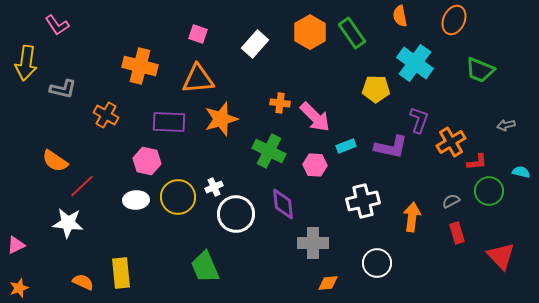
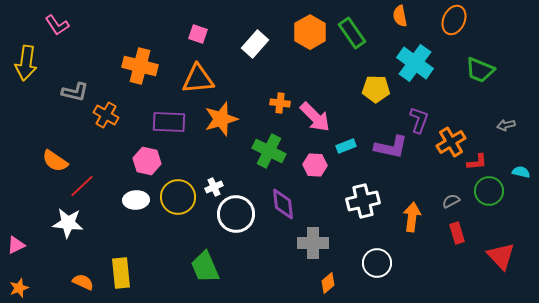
gray L-shape at (63, 89): moved 12 px right, 3 px down
orange diamond at (328, 283): rotated 35 degrees counterclockwise
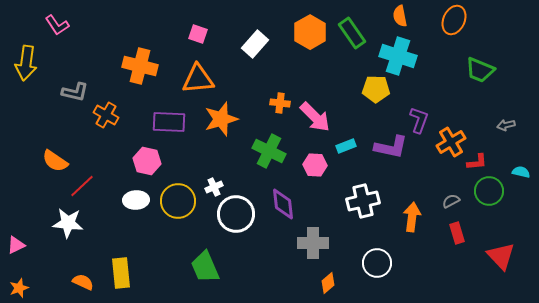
cyan cross at (415, 63): moved 17 px left, 7 px up; rotated 18 degrees counterclockwise
yellow circle at (178, 197): moved 4 px down
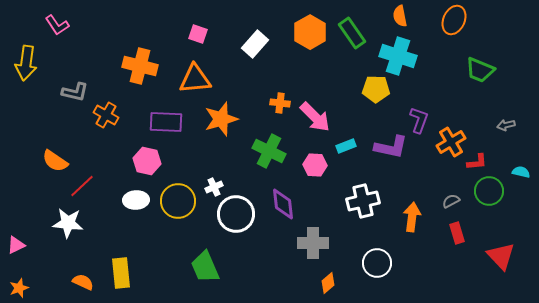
orange triangle at (198, 79): moved 3 px left
purple rectangle at (169, 122): moved 3 px left
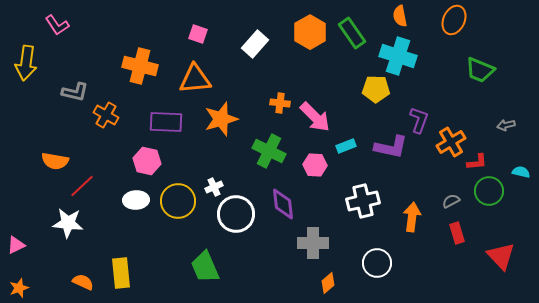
orange semicircle at (55, 161): rotated 24 degrees counterclockwise
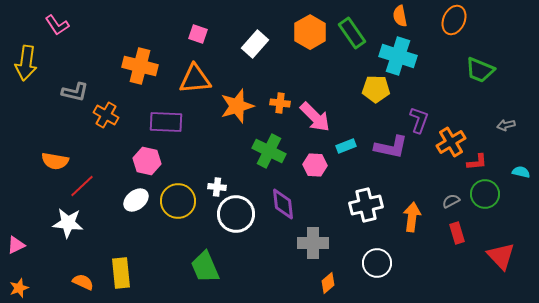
orange star at (221, 119): moved 16 px right, 13 px up
white cross at (214, 187): moved 3 px right; rotated 30 degrees clockwise
green circle at (489, 191): moved 4 px left, 3 px down
white ellipse at (136, 200): rotated 35 degrees counterclockwise
white cross at (363, 201): moved 3 px right, 4 px down
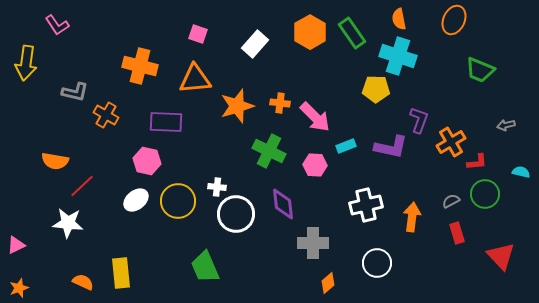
orange semicircle at (400, 16): moved 1 px left, 3 px down
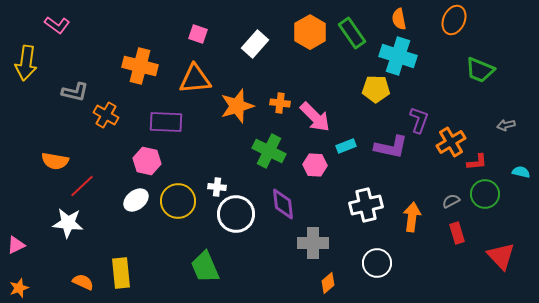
pink L-shape at (57, 25): rotated 20 degrees counterclockwise
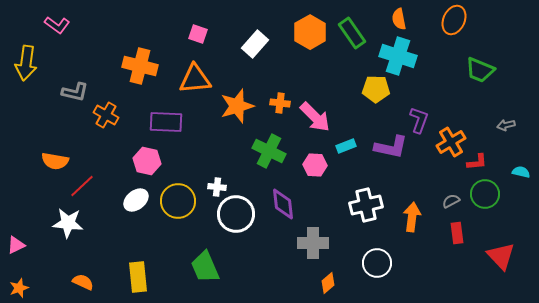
red rectangle at (457, 233): rotated 10 degrees clockwise
yellow rectangle at (121, 273): moved 17 px right, 4 px down
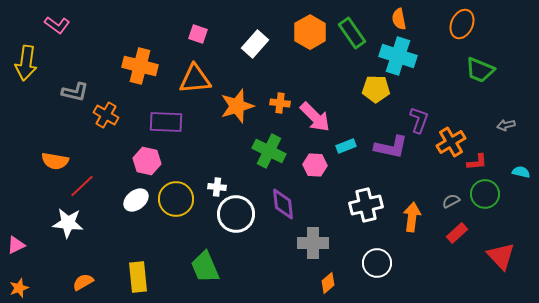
orange ellipse at (454, 20): moved 8 px right, 4 px down
yellow circle at (178, 201): moved 2 px left, 2 px up
red rectangle at (457, 233): rotated 55 degrees clockwise
orange semicircle at (83, 282): rotated 55 degrees counterclockwise
